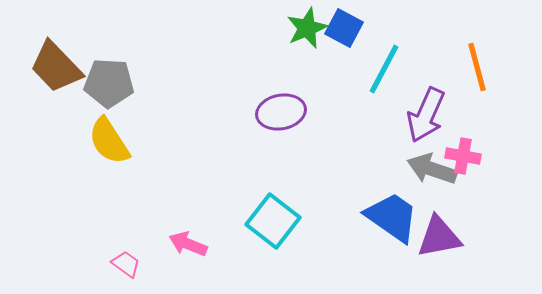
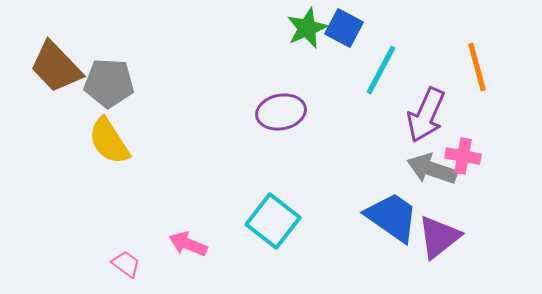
cyan line: moved 3 px left, 1 px down
purple triangle: rotated 27 degrees counterclockwise
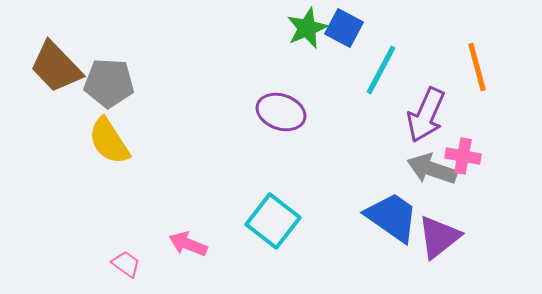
purple ellipse: rotated 30 degrees clockwise
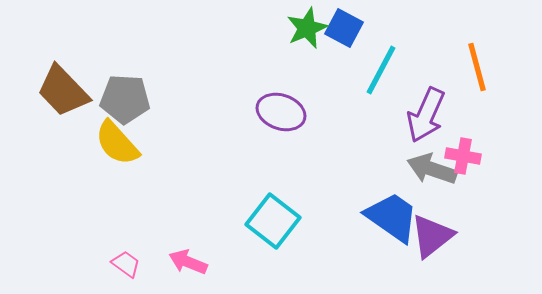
brown trapezoid: moved 7 px right, 24 px down
gray pentagon: moved 16 px right, 16 px down
yellow semicircle: moved 8 px right, 2 px down; rotated 9 degrees counterclockwise
purple triangle: moved 7 px left, 1 px up
pink arrow: moved 18 px down
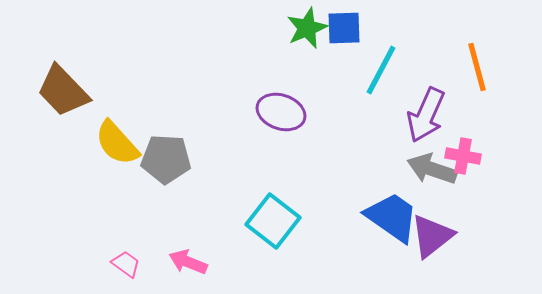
blue square: rotated 30 degrees counterclockwise
gray pentagon: moved 41 px right, 60 px down
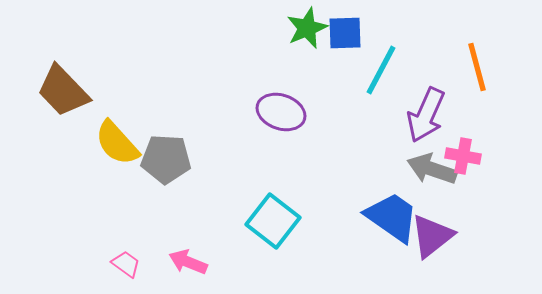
blue square: moved 1 px right, 5 px down
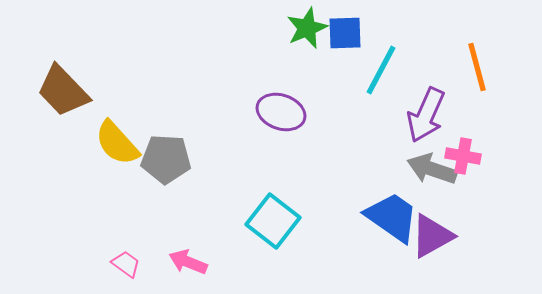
purple triangle: rotated 9 degrees clockwise
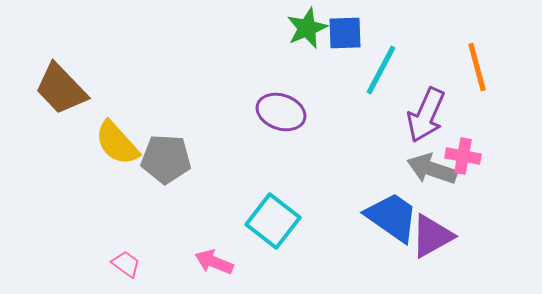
brown trapezoid: moved 2 px left, 2 px up
pink arrow: moved 26 px right
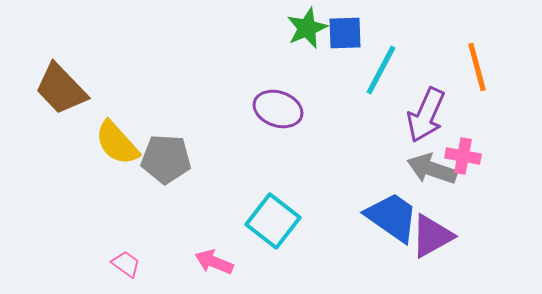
purple ellipse: moved 3 px left, 3 px up
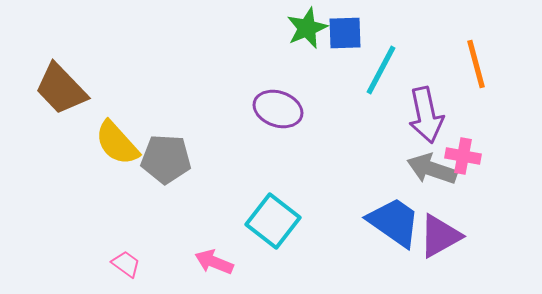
orange line: moved 1 px left, 3 px up
purple arrow: rotated 36 degrees counterclockwise
blue trapezoid: moved 2 px right, 5 px down
purple triangle: moved 8 px right
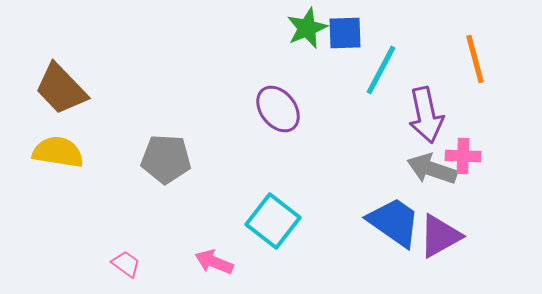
orange line: moved 1 px left, 5 px up
purple ellipse: rotated 33 degrees clockwise
yellow semicircle: moved 59 px left, 9 px down; rotated 141 degrees clockwise
pink cross: rotated 8 degrees counterclockwise
